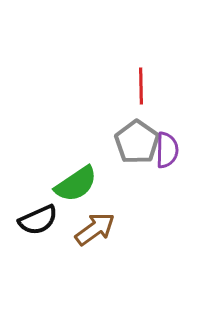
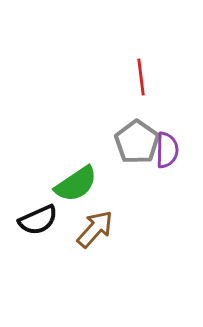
red line: moved 9 px up; rotated 6 degrees counterclockwise
brown arrow: rotated 12 degrees counterclockwise
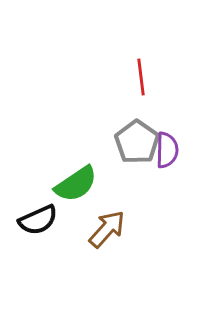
brown arrow: moved 12 px right
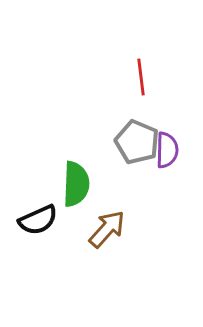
gray pentagon: rotated 12 degrees counterclockwise
green semicircle: rotated 54 degrees counterclockwise
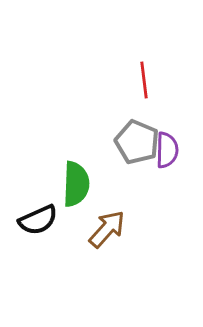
red line: moved 3 px right, 3 px down
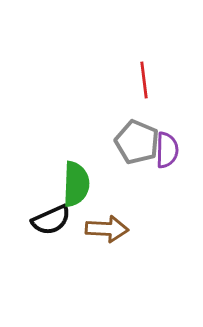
black semicircle: moved 13 px right
brown arrow: rotated 51 degrees clockwise
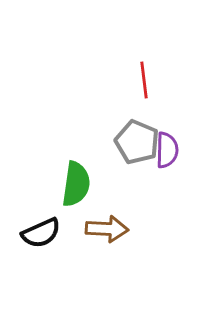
green semicircle: rotated 6 degrees clockwise
black semicircle: moved 10 px left, 13 px down
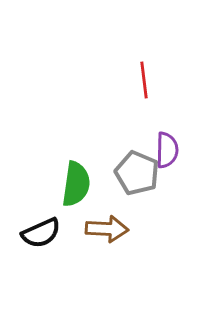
gray pentagon: moved 31 px down
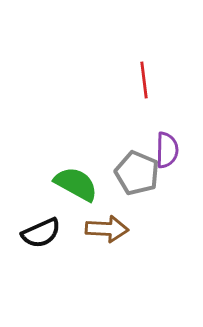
green semicircle: rotated 69 degrees counterclockwise
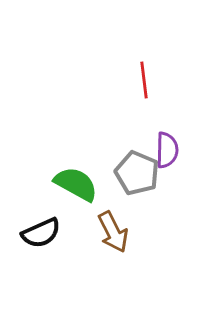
brown arrow: moved 6 px right, 3 px down; rotated 60 degrees clockwise
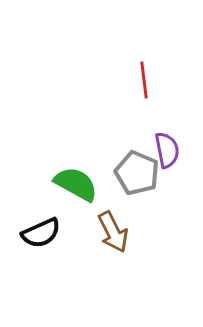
purple semicircle: rotated 12 degrees counterclockwise
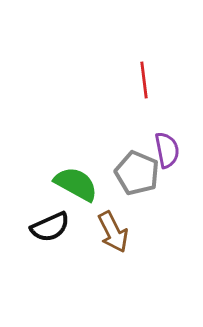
black semicircle: moved 9 px right, 6 px up
